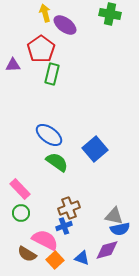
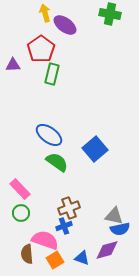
pink semicircle: rotated 8 degrees counterclockwise
brown semicircle: rotated 54 degrees clockwise
orange square: rotated 12 degrees clockwise
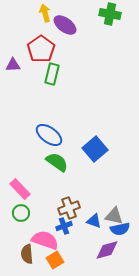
blue triangle: moved 12 px right, 37 px up
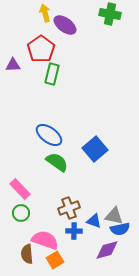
blue cross: moved 10 px right, 5 px down; rotated 21 degrees clockwise
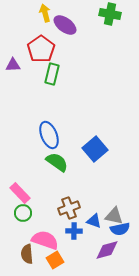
blue ellipse: rotated 32 degrees clockwise
pink rectangle: moved 4 px down
green circle: moved 2 px right
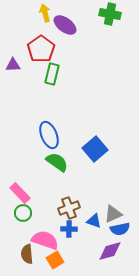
gray triangle: moved 1 px left, 2 px up; rotated 36 degrees counterclockwise
blue cross: moved 5 px left, 2 px up
purple diamond: moved 3 px right, 1 px down
